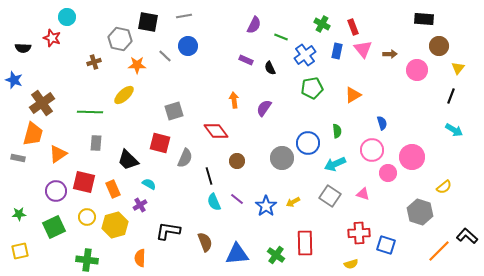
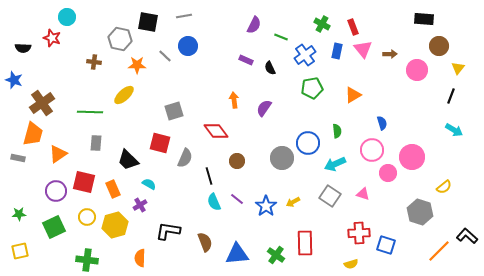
brown cross at (94, 62): rotated 24 degrees clockwise
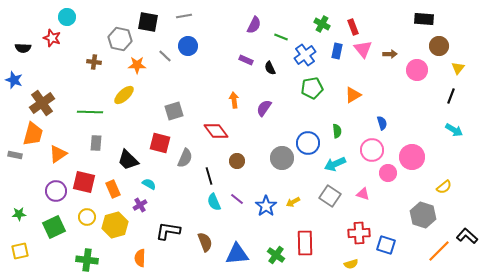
gray rectangle at (18, 158): moved 3 px left, 3 px up
gray hexagon at (420, 212): moved 3 px right, 3 px down
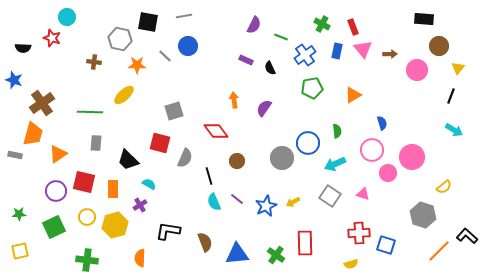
orange rectangle at (113, 189): rotated 24 degrees clockwise
blue star at (266, 206): rotated 10 degrees clockwise
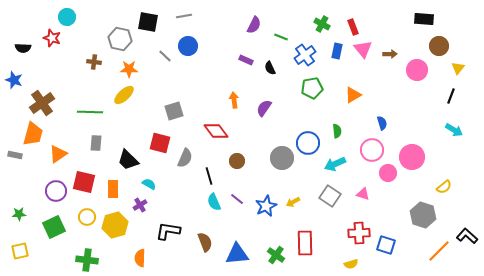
orange star at (137, 65): moved 8 px left, 4 px down
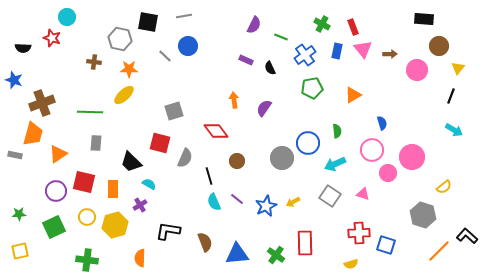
brown cross at (42, 103): rotated 15 degrees clockwise
black trapezoid at (128, 160): moved 3 px right, 2 px down
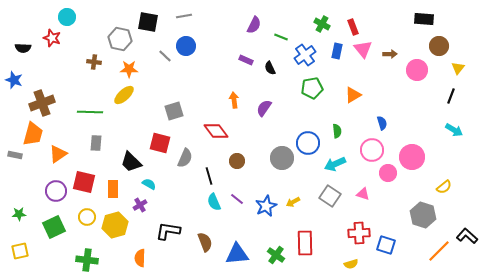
blue circle at (188, 46): moved 2 px left
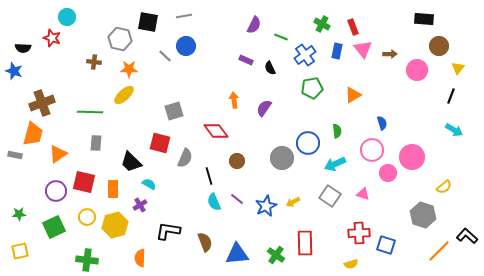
blue star at (14, 80): moved 9 px up
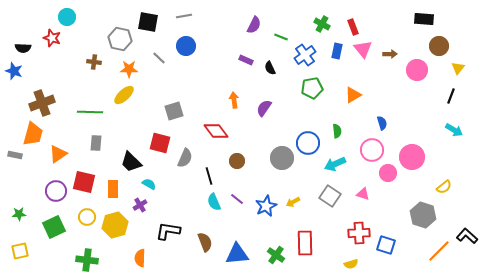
gray line at (165, 56): moved 6 px left, 2 px down
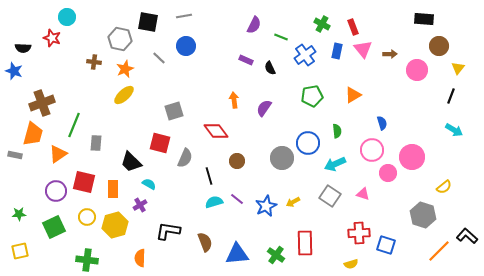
orange star at (129, 69): moved 4 px left; rotated 24 degrees counterclockwise
green pentagon at (312, 88): moved 8 px down
green line at (90, 112): moved 16 px left, 13 px down; rotated 70 degrees counterclockwise
cyan semicircle at (214, 202): rotated 96 degrees clockwise
